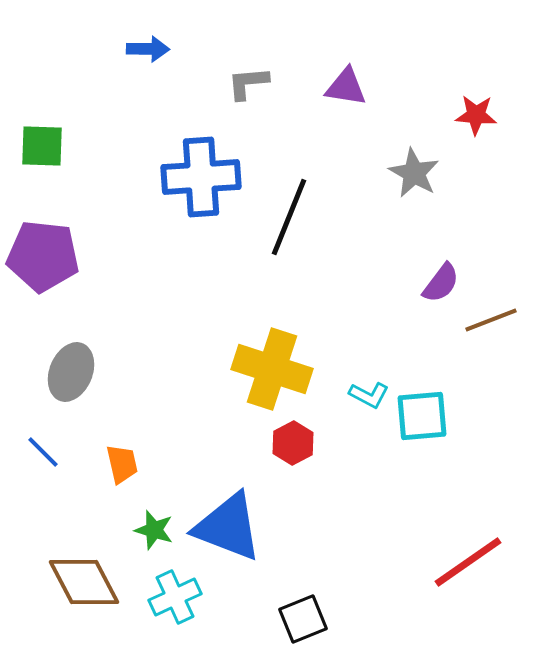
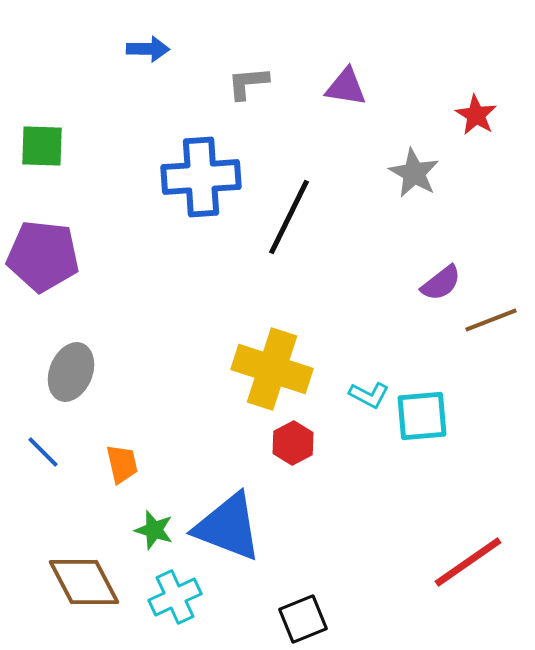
red star: rotated 27 degrees clockwise
black line: rotated 4 degrees clockwise
purple semicircle: rotated 15 degrees clockwise
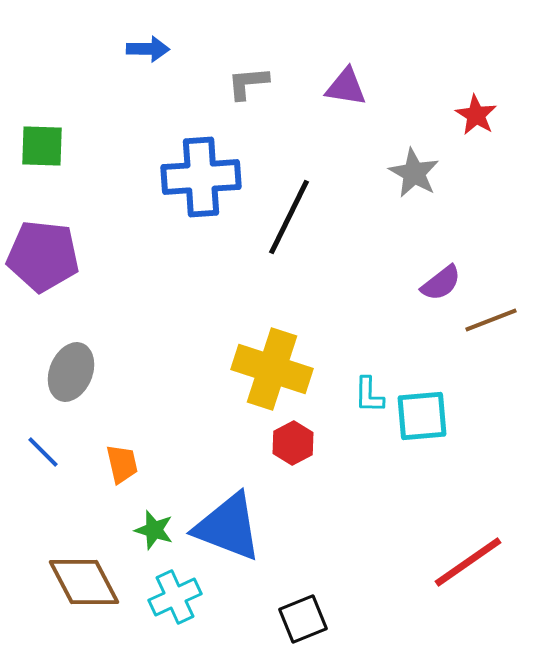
cyan L-shape: rotated 63 degrees clockwise
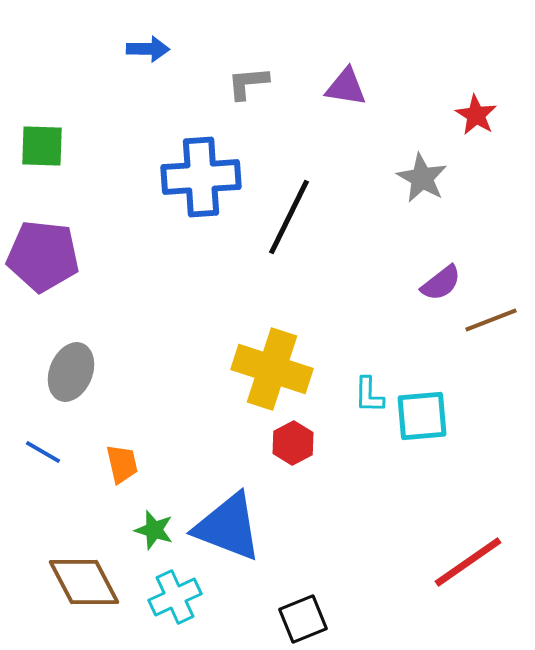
gray star: moved 8 px right, 5 px down
blue line: rotated 15 degrees counterclockwise
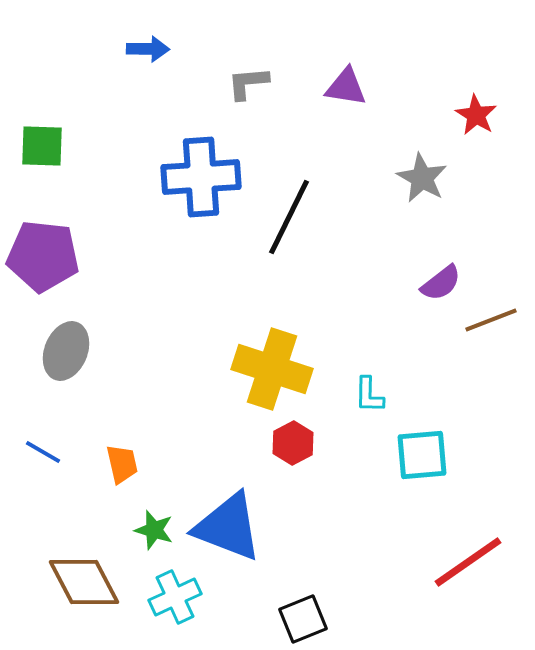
gray ellipse: moved 5 px left, 21 px up
cyan square: moved 39 px down
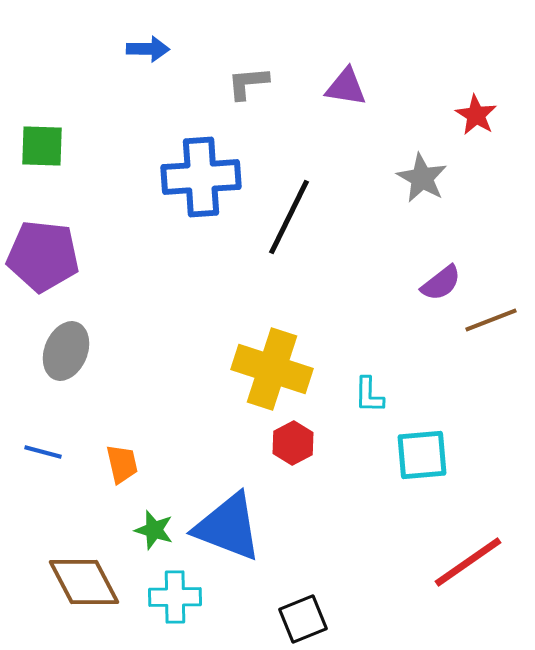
blue line: rotated 15 degrees counterclockwise
cyan cross: rotated 24 degrees clockwise
